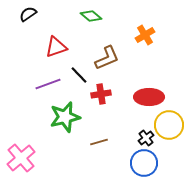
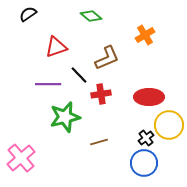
purple line: rotated 20 degrees clockwise
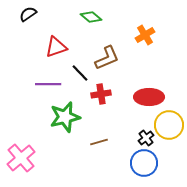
green diamond: moved 1 px down
black line: moved 1 px right, 2 px up
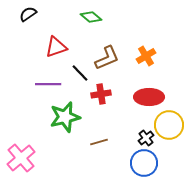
orange cross: moved 1 px right, 21 px down
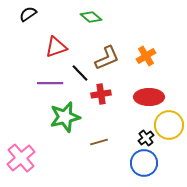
purple line: moved 2 px right, 1 px up
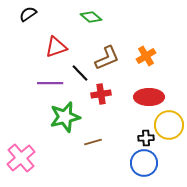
black cross: rotated 35 degrees clockwise
brown line: moved 6 px left
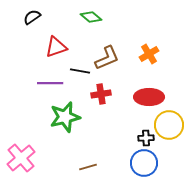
black semicircle: moved 4 px right, 3 px down
orange cross: moved 3 px right, 2 px up
black line: moved 2 px up; rotated 36 degrees counterclockwise
brown line: moved 5 px left, 25 px down
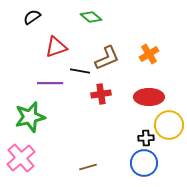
green star: moved 35 px left
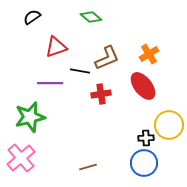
red ellipse: moved 6 px left, 11 px up; rotated 52 degrees clockwise
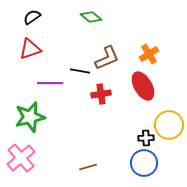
red triangle: moved 26 px left, 2 px down
red ellipse: rotated 8 degrees clockwise
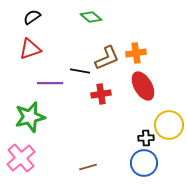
orange cross: moved 13 px left, 1 px up; rotated 24 degrees clockwise
